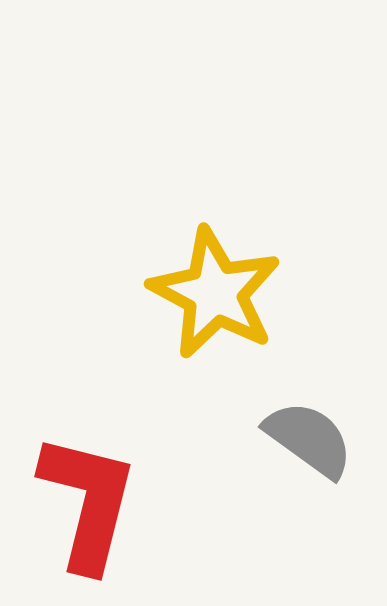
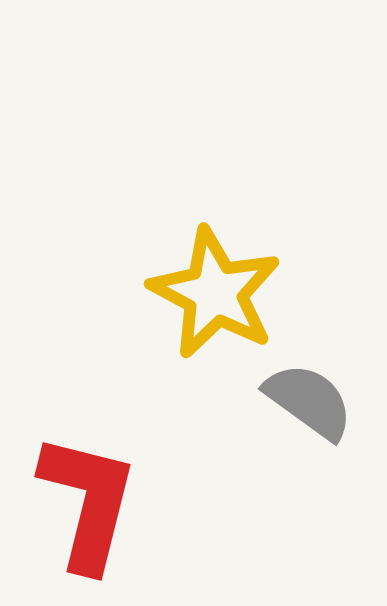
gray semicircle: moved 38 px up
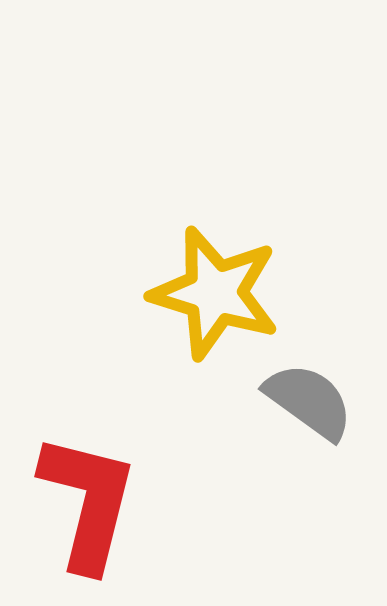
yellow star: rotated 11 degrees counterclockwise
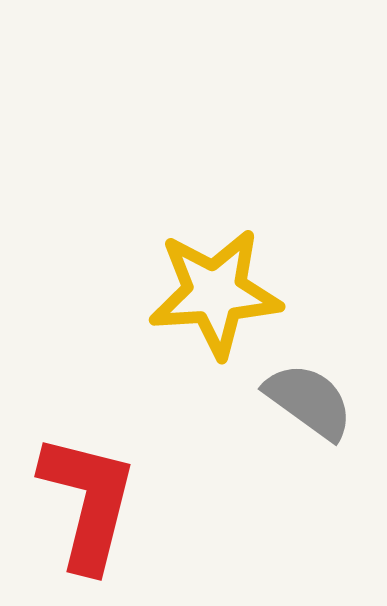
yellow star: rotated 21 degrees counterclockwise
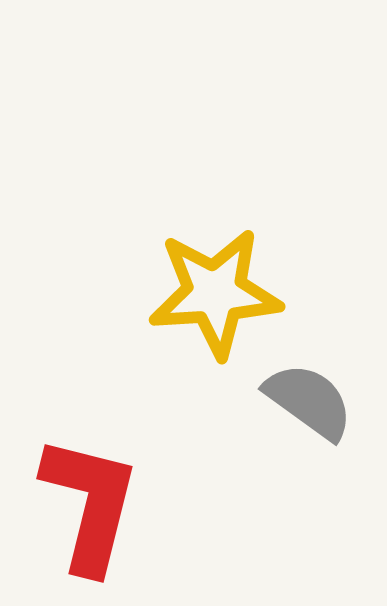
red L-shape: moved 2 px right, 2 px down
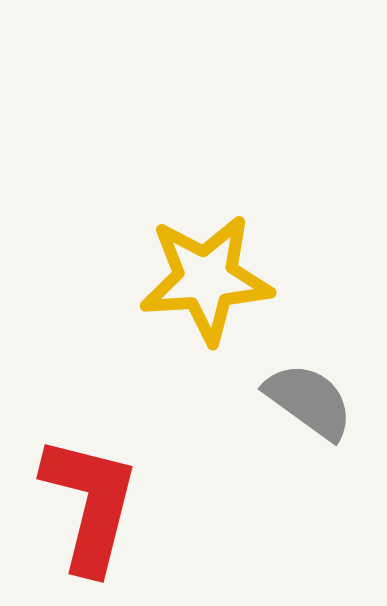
yellow star: moved 9 px left, 14 px up
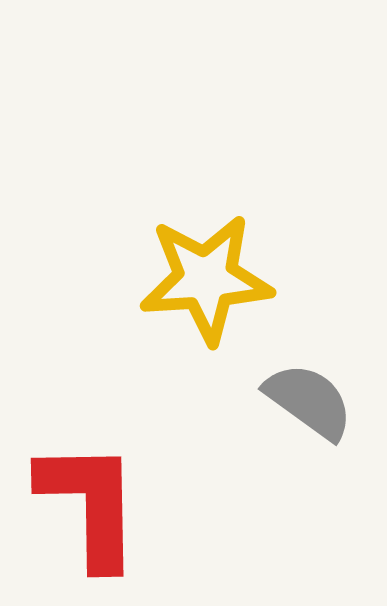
red L-shape: rotated 15 degrees counterclockwise
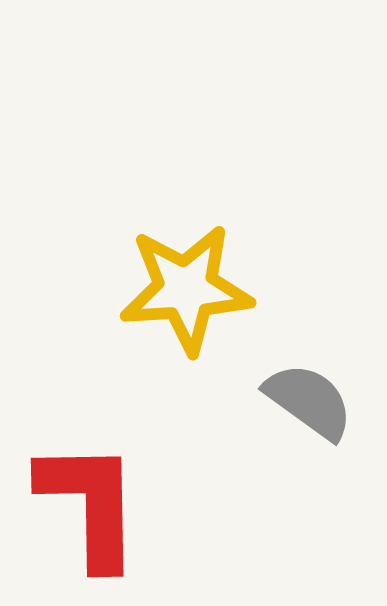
yellow star: moved 20 px left, 10 px down
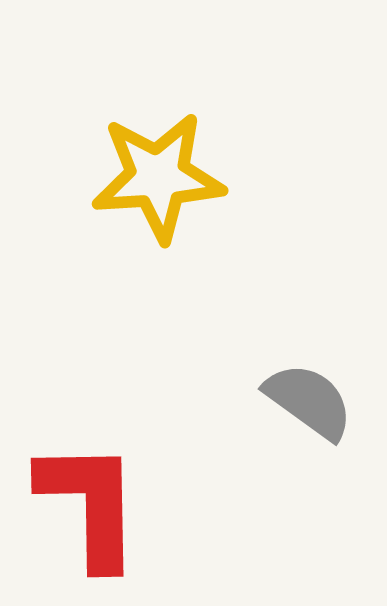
yellow star: moved 28 px left, 112 px up
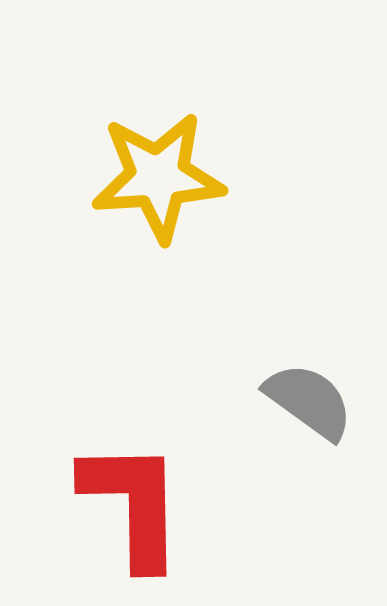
red L-shape: moved 43 px right
